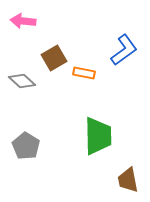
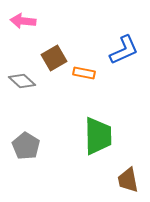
blue L-shape: rotated 12 degrees clockwise
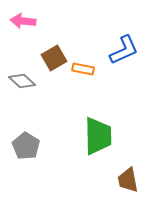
orange rectangle: moved 1 px left, 4 px up
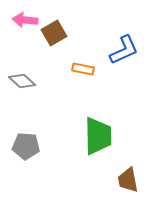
pink arrow: moved 2 px right, 1 px up
brown square: moved 25 px up
gray pentagon: rotated 28 degrees counterclockwise
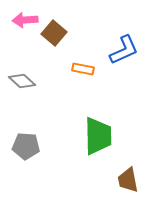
pink arrow: rotated 10 degrees counterclockwise
brown square: rotated 20 degrees counterclockwise
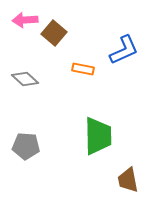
gray diamond: moved 3 px right, 2 px up
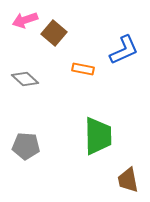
pink arrow: rotated 15 degrees counterclockwise
